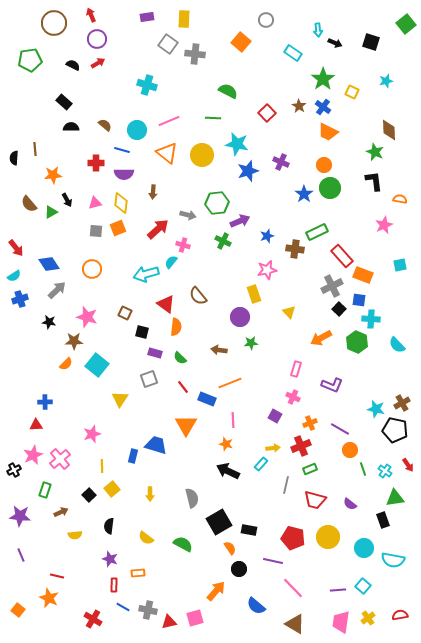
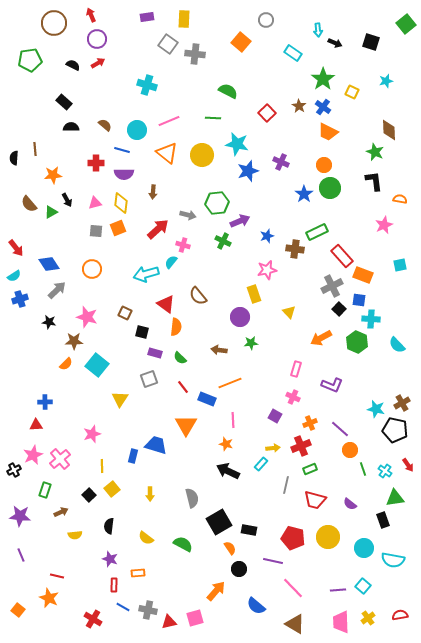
purple line at (340, 429): rotated 12 degrees clockwise
pink trapezoid at (341, 622): rotated 10 degrees counterclockwise
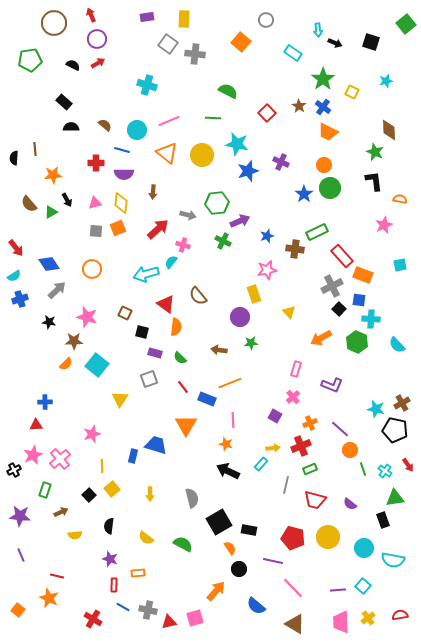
pink cross at (293, 397): rotated 24 degrees clockwise
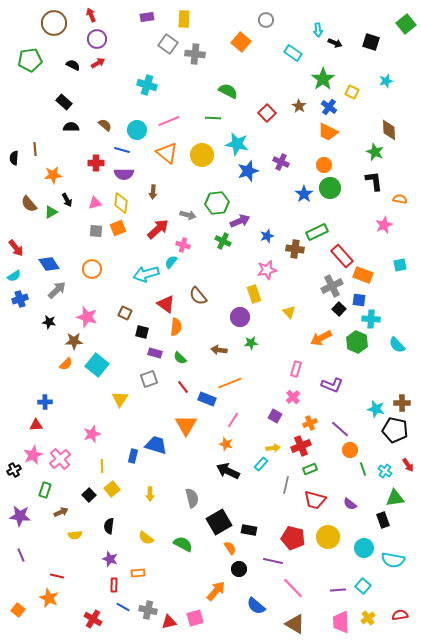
blue cross at (323, 107): moved 6 px right
brown cross at (402, 403): rotated 28 degrees clockwise
pink line at (233, 420): rotated 35 degrees clockwise
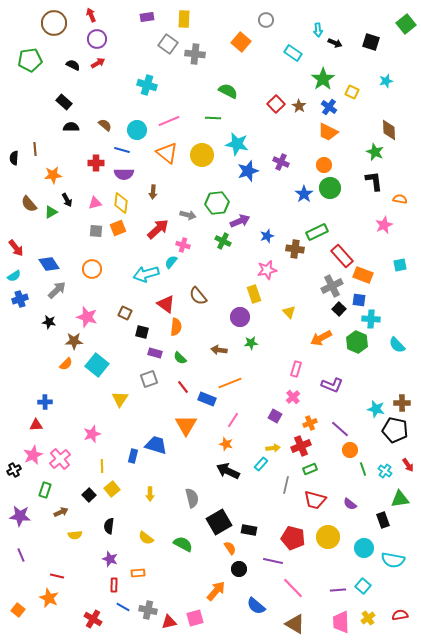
red square at (267, 113): moved 9 px right, 9 px up
green triangle at (395, 498): moved 5 px right, 1 px down
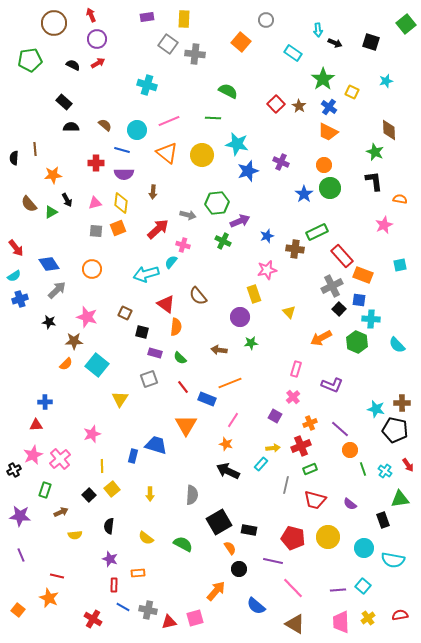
gray semicircle at (192, 498): moved 3 px up; rotated 18 degrees clockwise
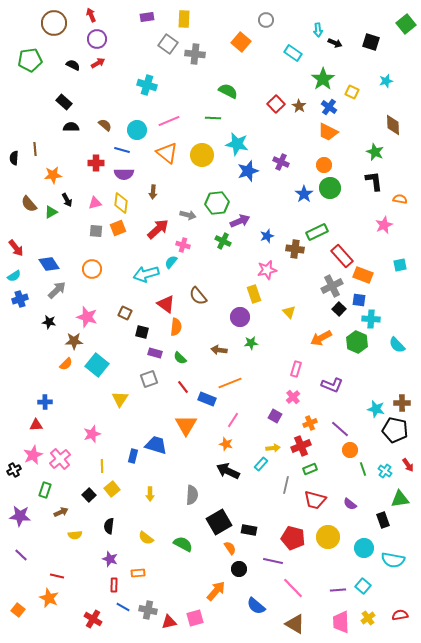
brown diamond at (389, 130): moved 4 px right, 5 px up
purple line at (21, 555): rotated 24 degrees counterclockwise
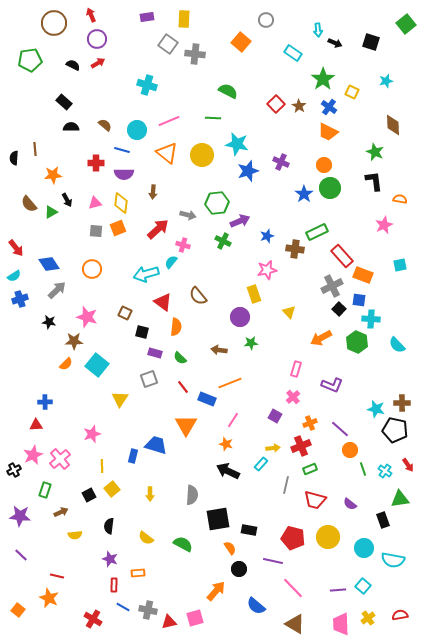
red triangle at (166, 304): moved 3 px left, 2 px up
black square at (89, 495): rotated 16 degrees clockwise
black square at (219, 522): moved 1 px left, 3 px up; rotated 20 degrees clockwise
pink trapezoid at (341, 622): moved 2 px down
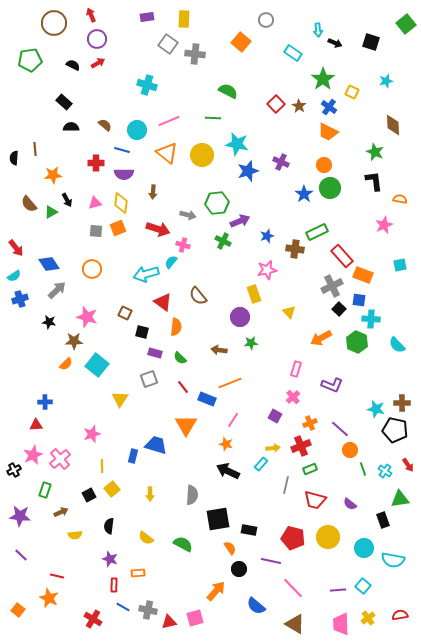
red arrow at (158, 229): rotated 60 degrees clockwise
purple line at (273, 561): moved 2 px left
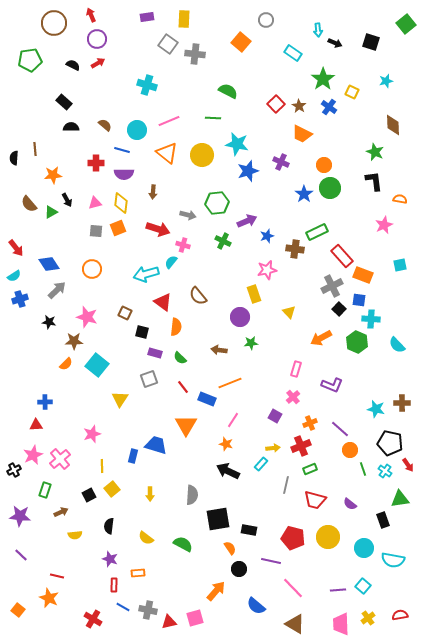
orange trapezoid at (328, 132): moved 26 px left, 2 px down
purple arrow at (240, 221): moved 7 px right
black pentagon at (395, 430): moved 5 px left, 13 px down
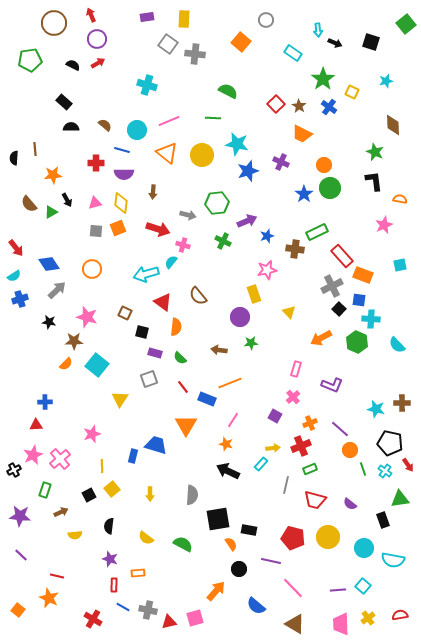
orange semicircle at (230, 548): moved 1 px right, 4 px up
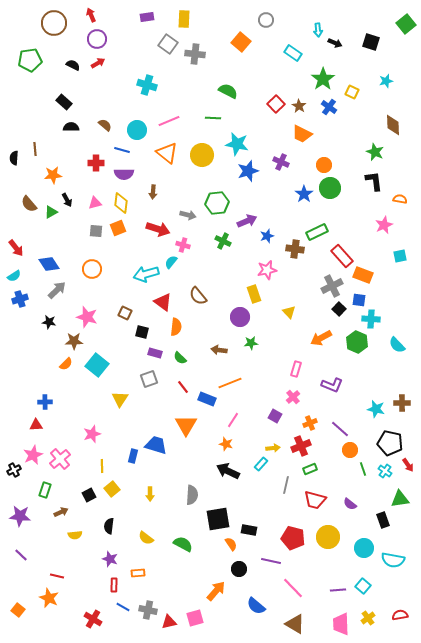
cyan square at (400, 265): moved 9 px up
